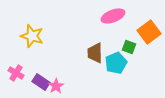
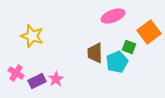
cyan pentagon: moved 1 px right, 1 px up
purple rectangle: moved 4 px left, 1 px up; rotated 60 degrees counterclockwise
pink star: moved 7 px up
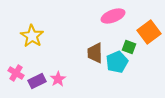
yellow star: rotated 15 degrees clockwise
pink star: moved 2 px right
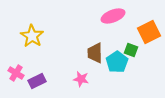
orange square: rotated 10 degrees clockwise
green square: moved 2 px right, 3 px down
cyan pentagon: rotated 10 degrees counterclockwise
pink star: moved 23 px right; rotated 28 degrees counterclockwise
